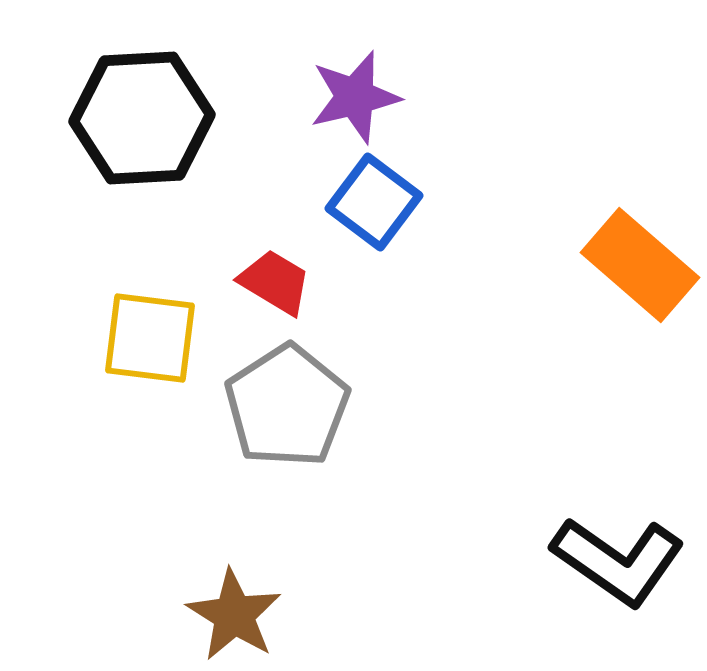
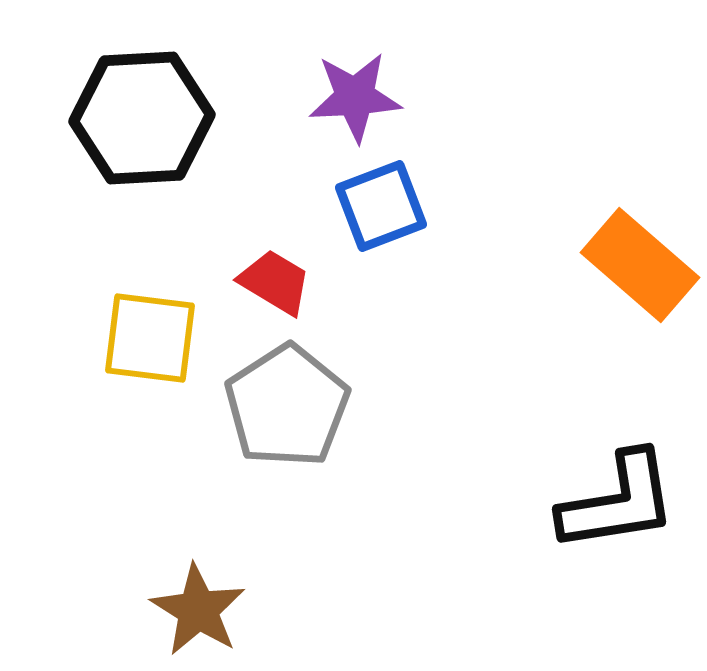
purple star: rotated 10 degrees clockwise
blue square: moved 7 px right, 4 px down; rotated 32 degrees clockwise
black L-shape: moved 59 px up; rotated 44 degrees counterclockwise
brown star: moved 36 px left, 5 px up
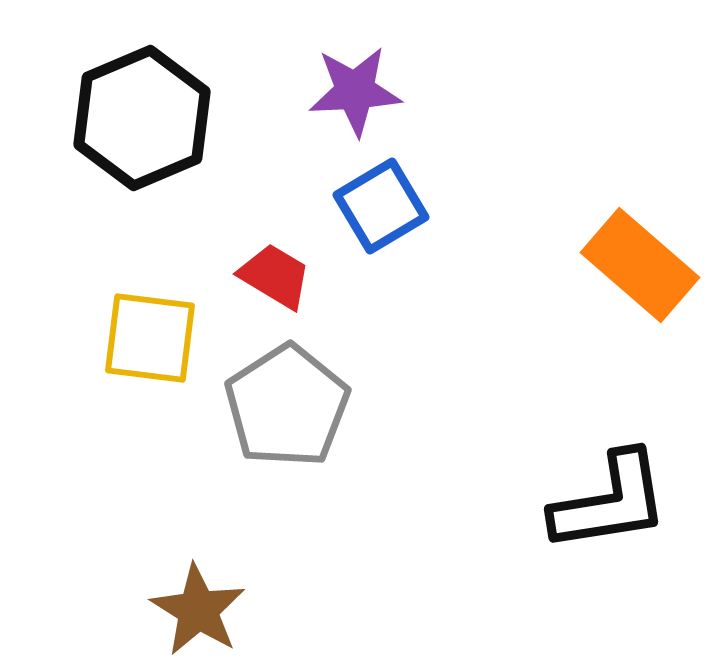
purple star: moved 6 px up
black hexagon: rotated 20 degrees counterclockwise
blue square: rotated 10 degrees counterclockwise
red trapezoid: moved 6 px up
black L-shape: moved 8 px left
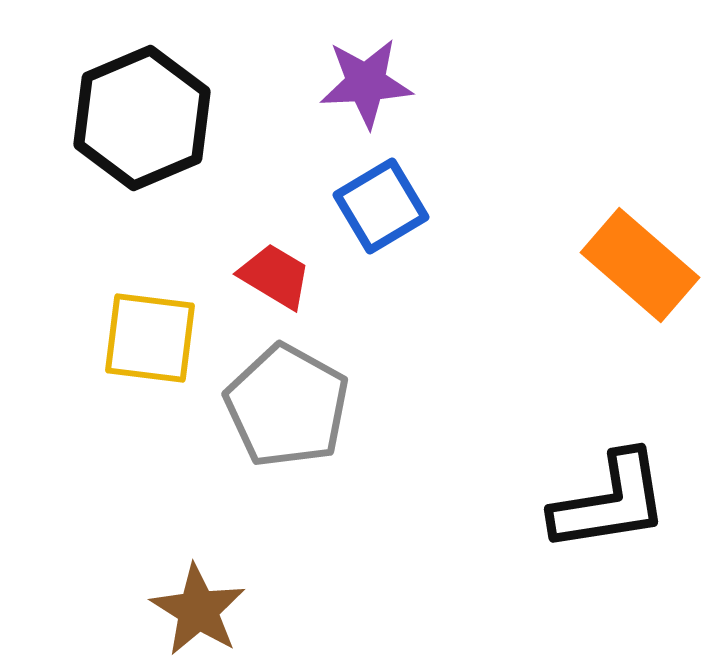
purple star: moved 11 px right, 8 px up
gray pentagon: rotated 10 degrees counterclockwise
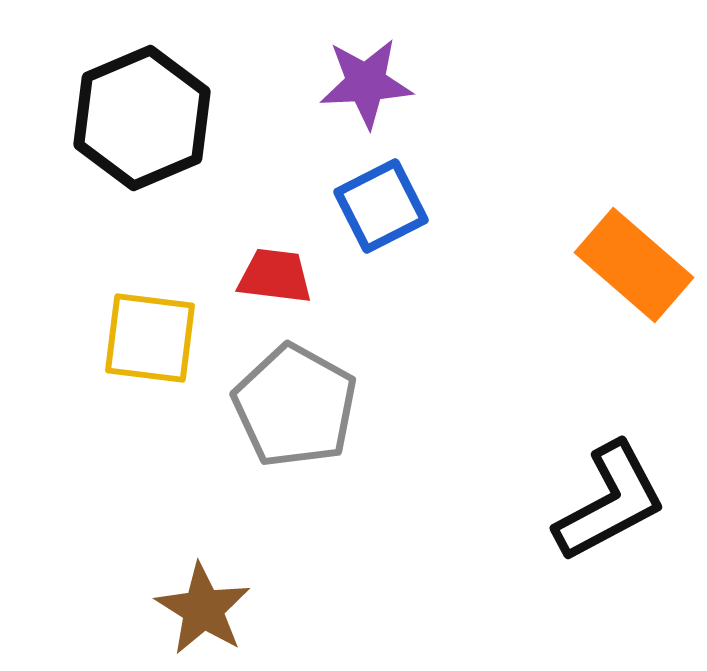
blue square: rotated 4 degrees clockwise
orange rectangle: moved 6 px left
red trapezoid: rotated 24 degrees counterclockwise
gray pentagon: moved 8 px right
black L-shape: rotated 19 degrees counterclockwise
brown star: moved 5 px right, 1 px up
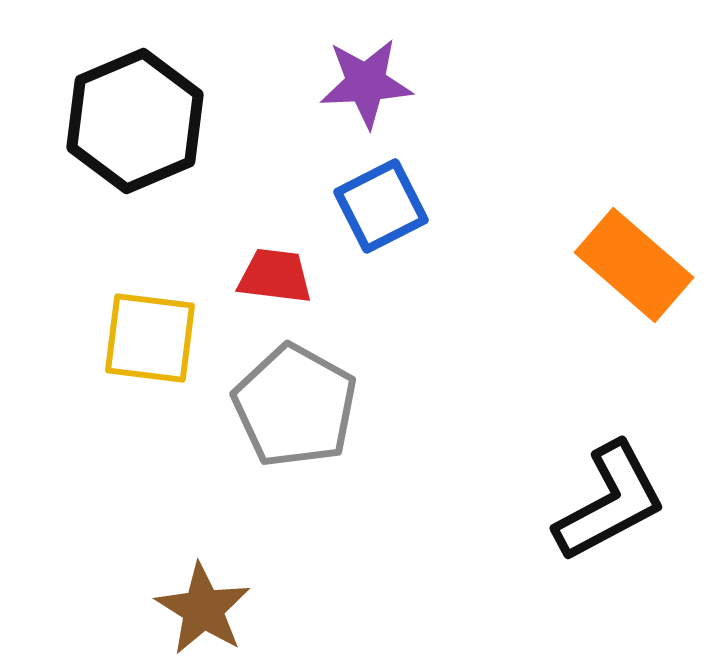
black hexagon: moved 7 px left, 3 px down
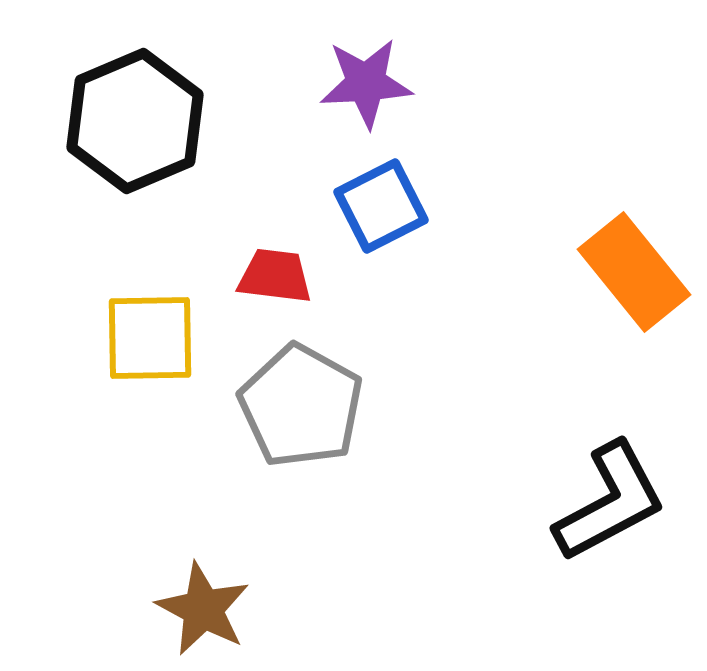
orange rectangle: moved 7 px down; rotated 10 degrees clockwise
yellow square: rotated 8 degrees counterclockwise
gray pentagon: moved 6 px right
brown star: rotated 4 degrees counterclockwise
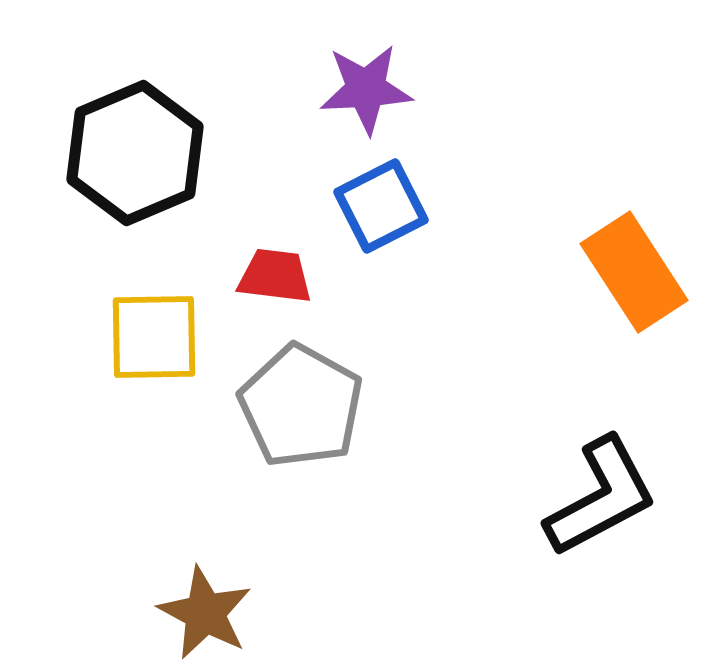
purple star: moved 6 px down
black hexagon: moved 32 px down
orange rectangle: rotated 6 degrees clockwise
yellow square: moved 4 px right, 1 px up
black L-shape: moved 9 px left, 5 px up
brown star: moved 2 px right, 4 px down
